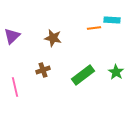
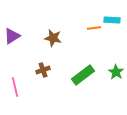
purple triangle: rotated 12 degrees clockwise
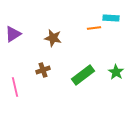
cyan rectangle: moved 1 px left, 2 px up
purple triangle: moved 1 px right, 2 px up
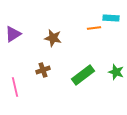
green star: rotated 14 degrees counterclockwise
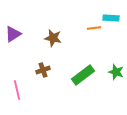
pink line: moved 2 px right, 3 px down
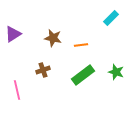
cyan rectangle: rotated 49 degrees counterclockwise
orange line: moved 13 px left, 17 px down
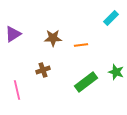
brown star: rotated 12 degrees counterclockwise
green rectangle: moved 3 px right, 7 px down
